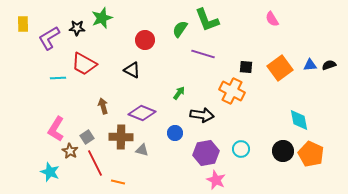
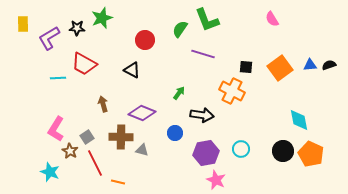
brown arrow: moved 2 px up
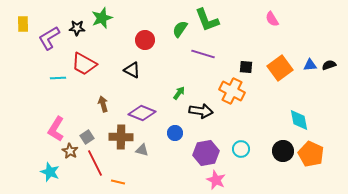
black arrow: moved 1 px left, 4 px up
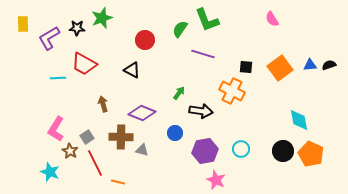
purple hexagon: moved 1 px left, 2 px up
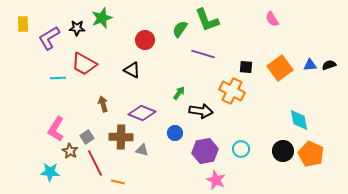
cyan star: rotated 18 degrees counterclockwise
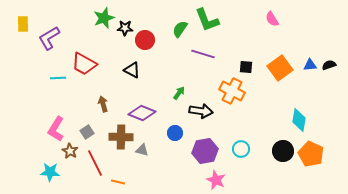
green star: moved 2 px right
black star: moved 48 px right
cyan diamond: rotated 20 degrees clockwise
gray square: moved 5 px up
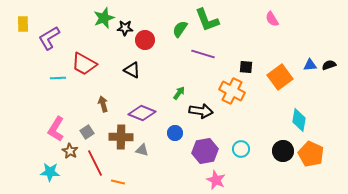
orange square: moved 9 px down
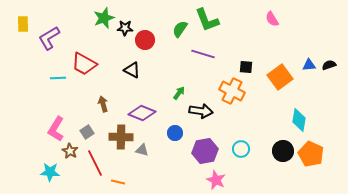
blue triangle: moved 1 px left
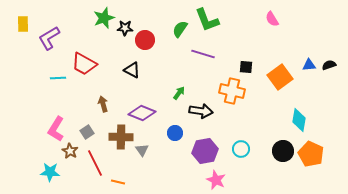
orange cross: rotated 15 degrees counterclockwise
gray triangle: rotated 40 degrees clockwise
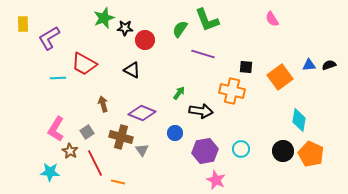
brown cross: rotated 15 degrees clockwise
